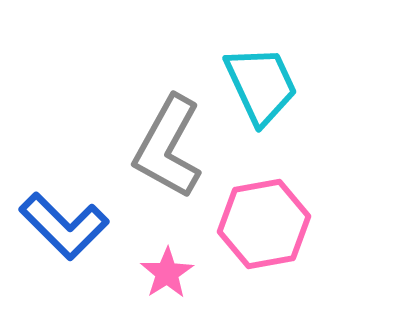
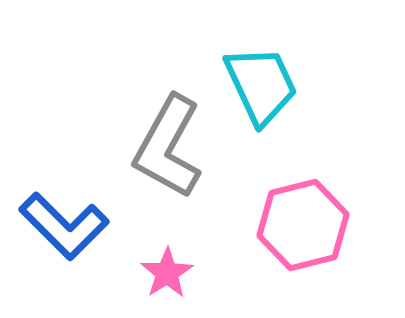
pink hexagon: moved 39 px right, 1 px down; rotated 4 degrees counterclockwise
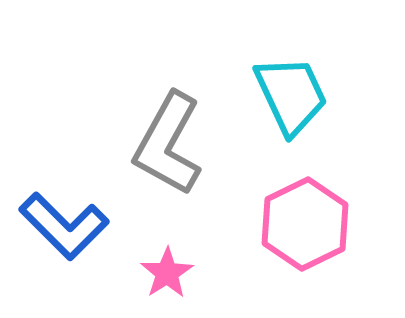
cyan trapezoid: moved 30 px right, 10 px down
gray L-shape: moved 3 px up
pink hexagon: moved 2 px right, 1 px up; rotated 12 degrees counterclockwise
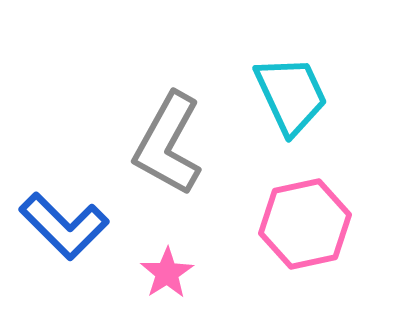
pink hexagon: rotated 14 degrees clockwise
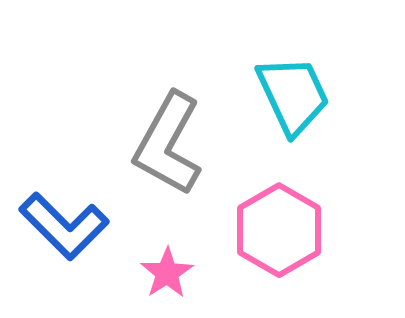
cyan trapezoid: moved 2 px right
pink hexagon: moved 26 px left, 6 px down; rotated 18 degrees counterclockwise
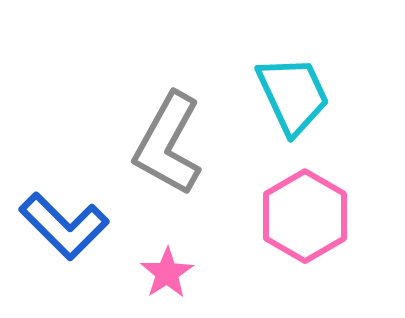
pink hexagon: moved 26 px right, 14 px up
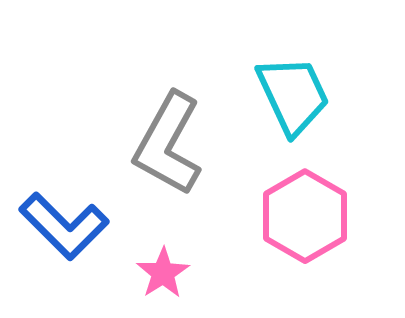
pink star: moved 4 px left
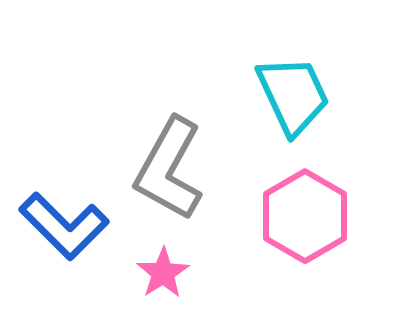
gray L-shape: moved 1 px right, 25 px down
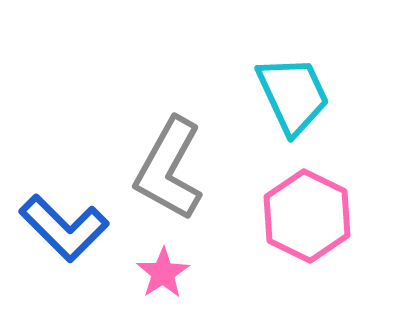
pink hexagon: moved 2 px right; rotated 4 degrees counterclockwise
blue L-shape: moved 2 px down
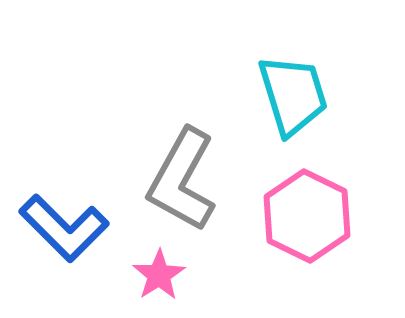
cyan trapezoid: rotated 8 degrees clockwise
gray L-shape: moved 13 px right, 11 px down
pink star: moved 4 px left, 2 px down
